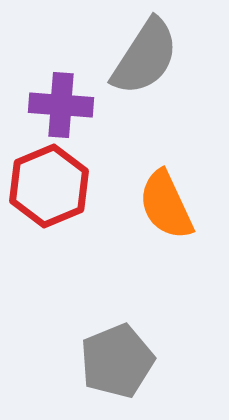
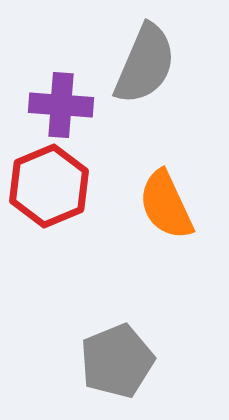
gray semicircle: moved 7 px down; rotated 10 degrees counterclockwise
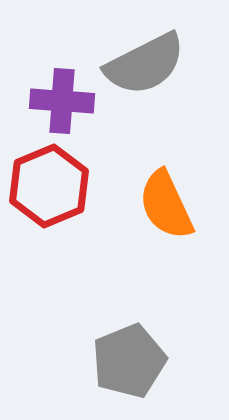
gray semicircle: rotated 40 degrees clockwise
purple cross: moved 1 px right, 4 px up
gray pentagon: moved 12 px right
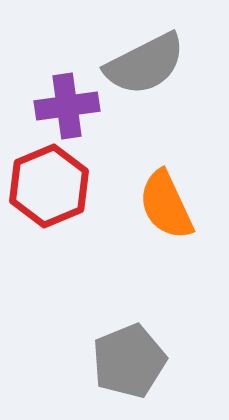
purple cross: moved 5 px right, 5 px down; rotated 12 degrees counterclockwise
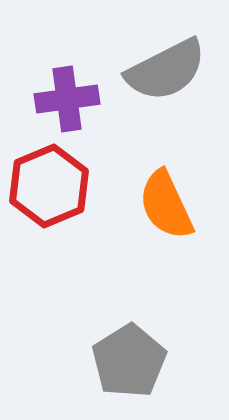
gray semicircle: moved 21 px right, 6 px down
purple cross: moved 7 px up
gray pentagon: rotated 10 degrees counterclockwise
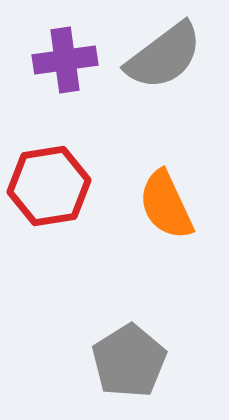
gray semicircle: moved 2 px left, 14 px up; rotated 10 degrees counterclockwise
purple cross: moved 2 px left, 39 px up
red hexagon: rotated 14 degrees clockwise
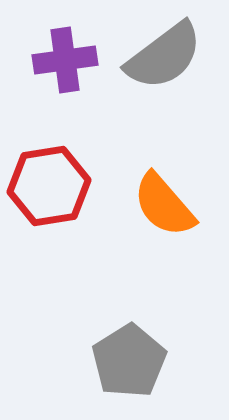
orange semicircle: moved 2 px left; rotated 16 degrees counterclockwise
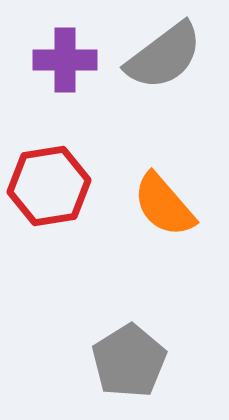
purple cross: rotated 8 degrees clockwise
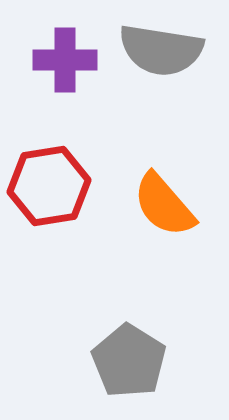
gray semicircle: moved 3 px left, 6 px up; rotated 46 degrees clockwise
gray pentagon: rotated 8 degrees counterclockwise
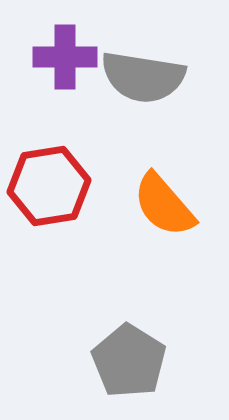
gray semicircle: moved 18 px left, 27 px down
purple cross: moved 3 px up
